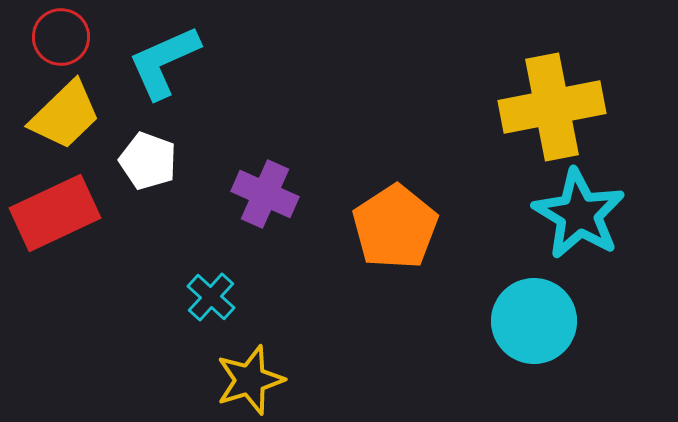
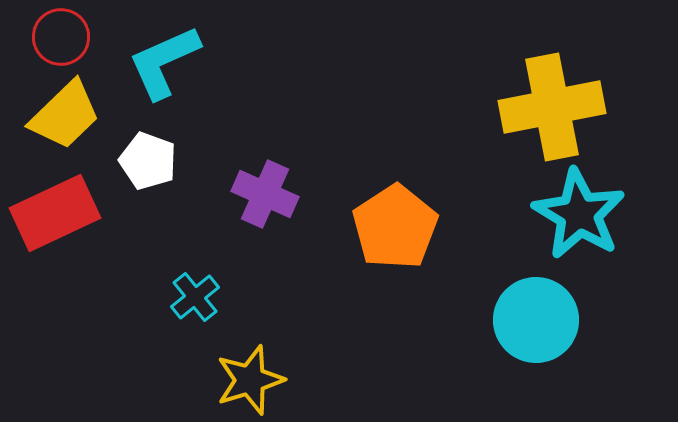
cyan cross: moved 16 px left; rotated 9 degrees clockwise
cyan circle: moved 2 px right, 1 px up
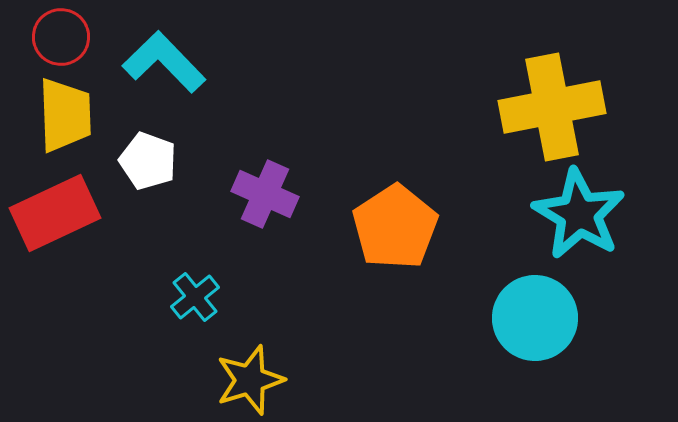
cyan L-shape: rotated 70 degrees clockwise
yellow trapezoid: rotated 48 degrees counterclockwise
cyan circle: moved 1 px left, 2 px up
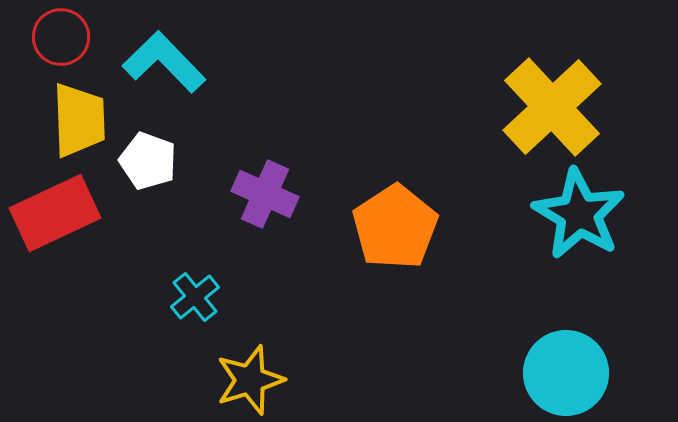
yellow cross: rotated 32 degrees counterclockwise
yellow trapezoid: moved 14 px right, 5 px down
cyan circle: moved 31 px right, 55 px down
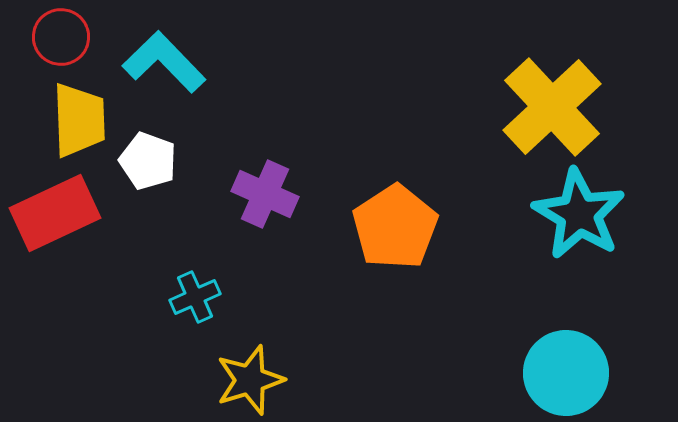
cyan cross: rotated 15 degrees clockwise
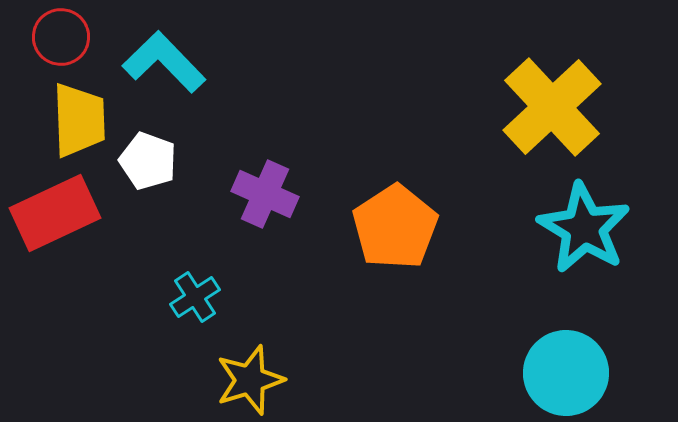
cyan star: moved 5 px right, 14 px down
cyan cross: rotated 9 degrees counterclockwise
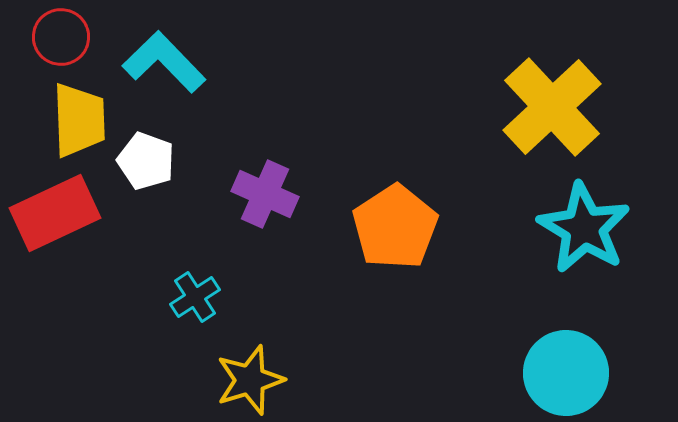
white pentagon: moved 2 px left
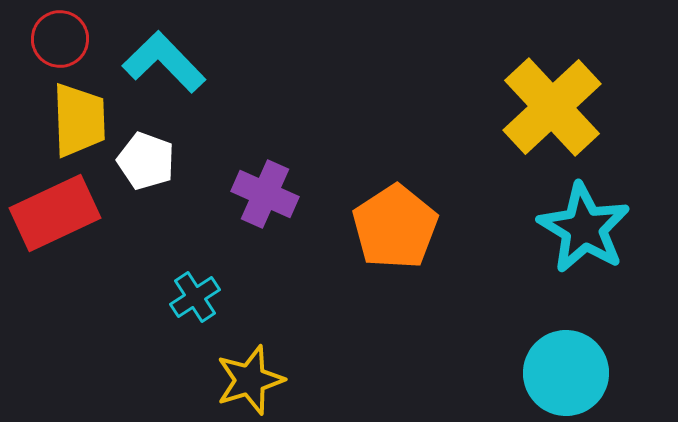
red circle: moved 1 px left, 2 px down
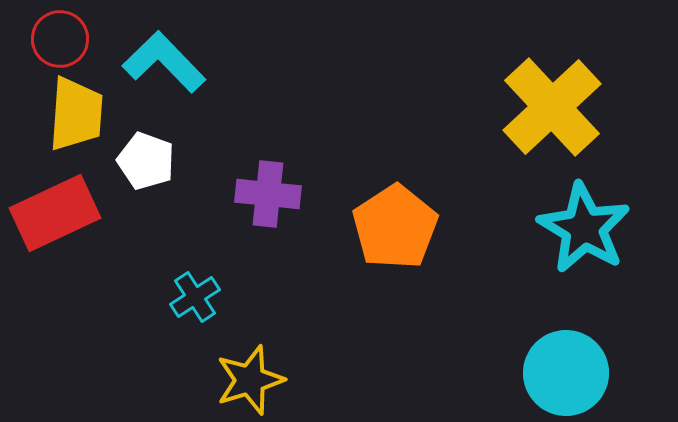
yellow trapezoid: moved 3 px left, 6 px up; rotated 6 degrees clockwise
purple cross: moved 3 px right; rotated 18 degrees counterclockwise
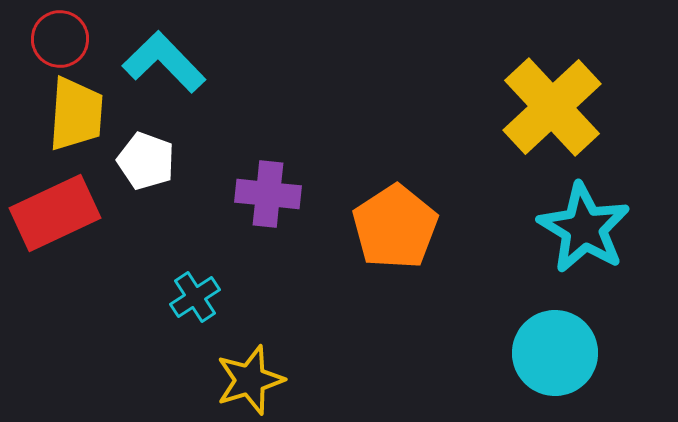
cyan circle: moved 11 px left, 20 px up
